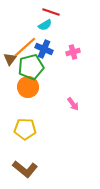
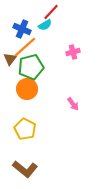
red line: rotated 66 degrees counterclockwise
blue cross: moved 22 px left, 20 px up
orange circle: moved 1 px left, 2 px down
yellow pentagon: rotated 25 degrees clockwise
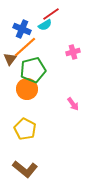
red line: moved 2 px down; rotated 12 degrees clockwise
green pentagon: moved 2 px right, 3 px down
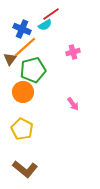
orange circle: moved 4 px left, 3 px down
yellow pentagon: moved 3 px left
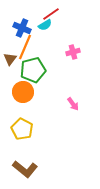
blue cross: moved 1 px up
orange line: rotated 25 degrees counterclockwise
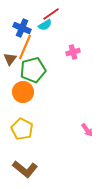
pink arrow: moved 14 px right, 26 px down
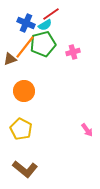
blue cross: moved 4 px right, 5 px up
orange line: rotated 15 degrees clockwise
brown triangle: rotated 32 degrees clockwise
green pentagon: moved 10 px right, 26 px up
orange circle: moved 1 px right, 1 px up
yellow pentagon: moved 1 px left
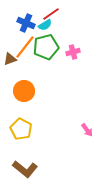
green pentagon: moved 3 px right, 3 px down
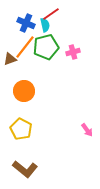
cyan semicircle: rotated 72 degrees counterclockwise
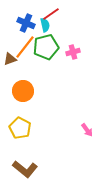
orange circle: moved 1 px left
yellow pentagon: moved 1 px left, 1 px up
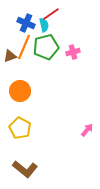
cyan semicircle: moved 1 px left
orange line: moved 1 px left; rotated 15 degrees counterclockwise
brown triangle: moved 3 px up
orange circle: moved 3 px left
pink arrow: rotated 104 degrees counterclockwise
